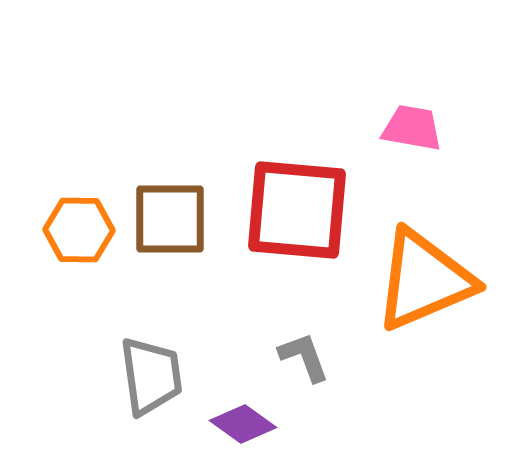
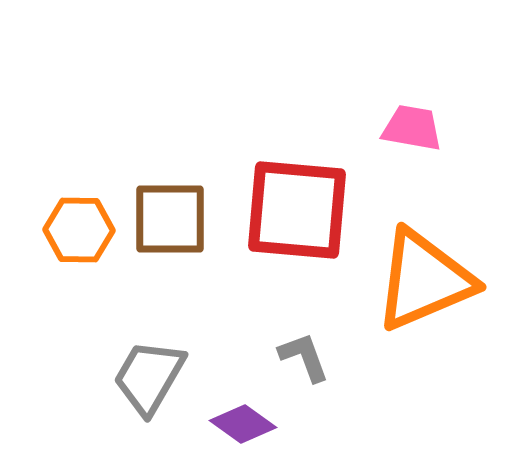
gray trapezoid: moved 2 px left, 1 px down; rotated 142 degrees counterclockwise
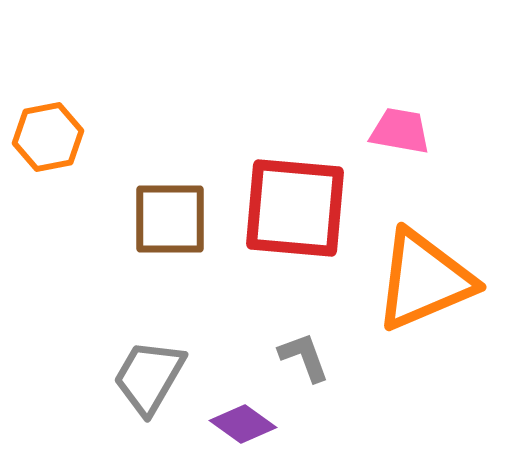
pink trapezoid: moved 12 px left, 3 px down
red square: moved 2 px left, 2 px up
orange hexagon: moved 31 px left, 93 px up; rotated 12 degrees counterclockwise
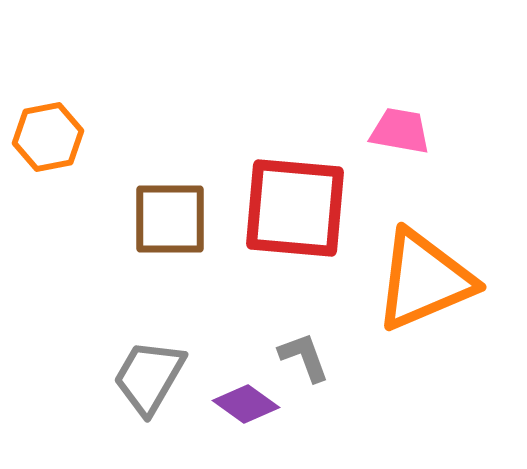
purple diamond: moved 3 px right, 20 px up
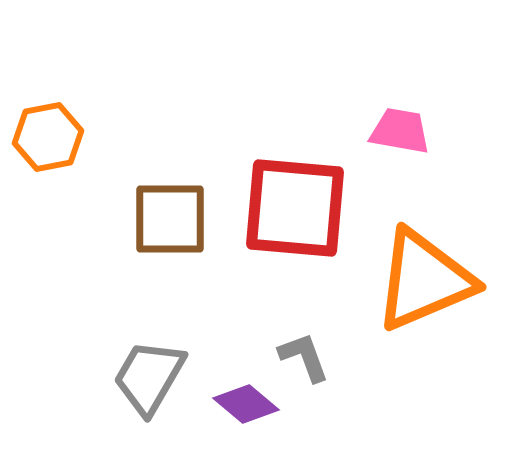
purple diamond: rotated 4 degrees clockwise
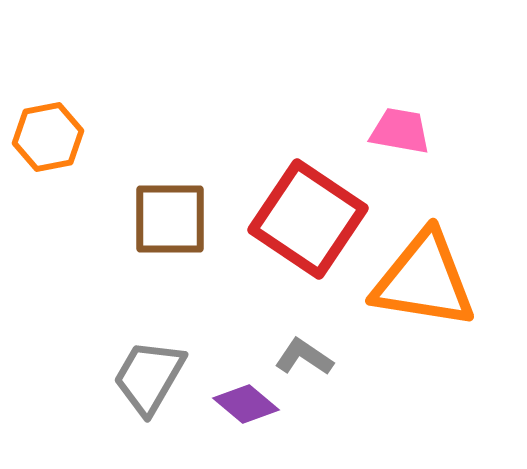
red square: moved 13 px right, 11 px down; rotated 29 degrees clockwise
orange triangle: rotated 32 degrees clockwise
gray L-shape: rotated 36 degrees counterclockwise
